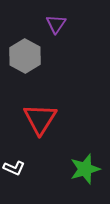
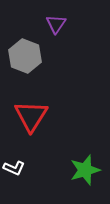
gray hexagon: rotated 8 degrees counterclockwise
red triangle: moved 9 px left, 3 px up
green star: moved 1 px down
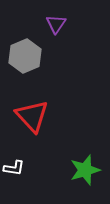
gray hexagon: rotated 16 degrees clockwise
red triangle: moved 1 px right; rotated 15 degrees counterclockwise
white L-shape: rotated 15 degrees counterclockwise
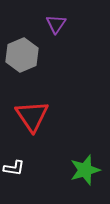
gray hexagon: moved 3 px left, 1 px up
red triangle: rotated 9 degrees clockwise
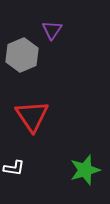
purple triangle: moved 4 px left, 6 px down
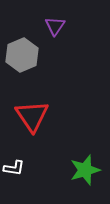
purple triangle: moved 3 px right, 4 px up
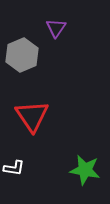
purple triangle: moved 1 px right, 2 px down
green star: rotated 28 degrees clockwise
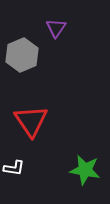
red triangle: moved 1 px left, 5 px down
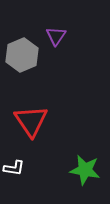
purple triangle: moved 8 px down
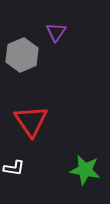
purple triangle: moved 4 px up
